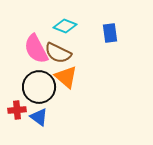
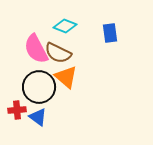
blue triangle: moved 1 px left
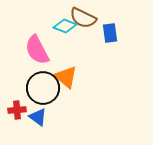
pink semicircle: moved 1 px right, 1 px down
brown semicircle: moved 25 px right, 35 px up
black circle: moved 4 px right, 1 px down
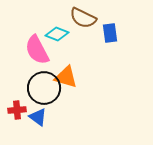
cyan diamond: moved 8 px left, 8 px down
orange triangle: rotated 25 degrees counterclockwise
black circle: moved 1 px right
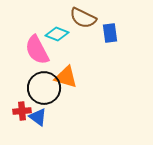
red cross: moved 5 px right, 1 px down
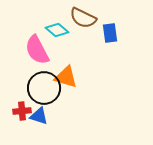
cyan diamond: moved 4 px up; rotated 20 degrees clockwise
blue triangle: moved 1 px right, 1 px up; rotated 18 degrees counterclockwise
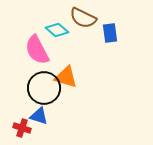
red cross: moved 17 px down; rotated 24 degrees clockwise
